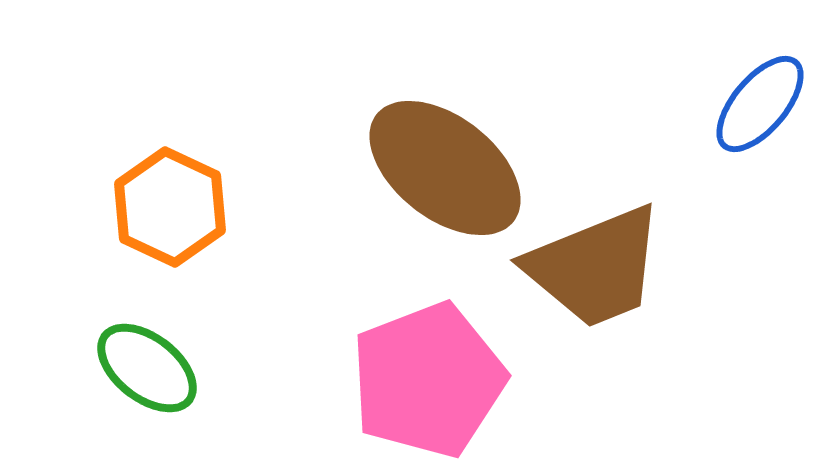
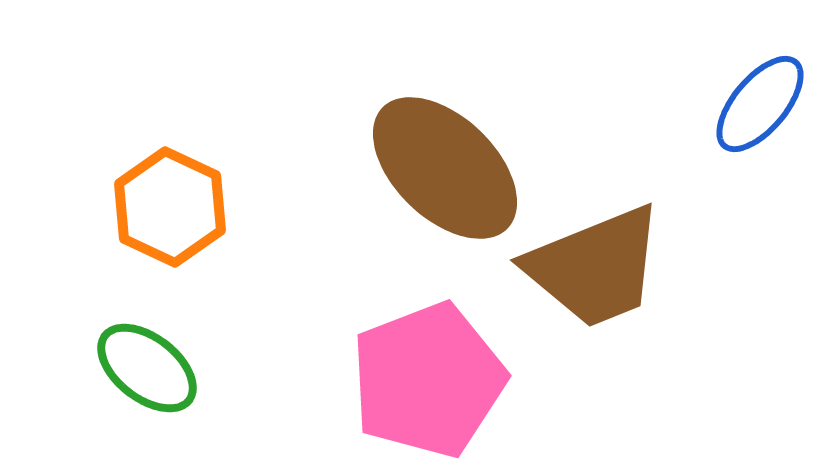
brown ellipse: rotated 6 degrees clockwise
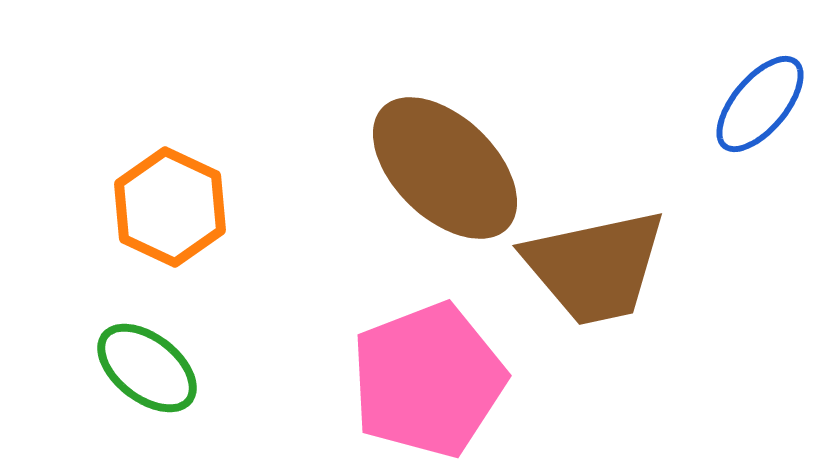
brown trapezoid: rotated 10 degrees clockwise
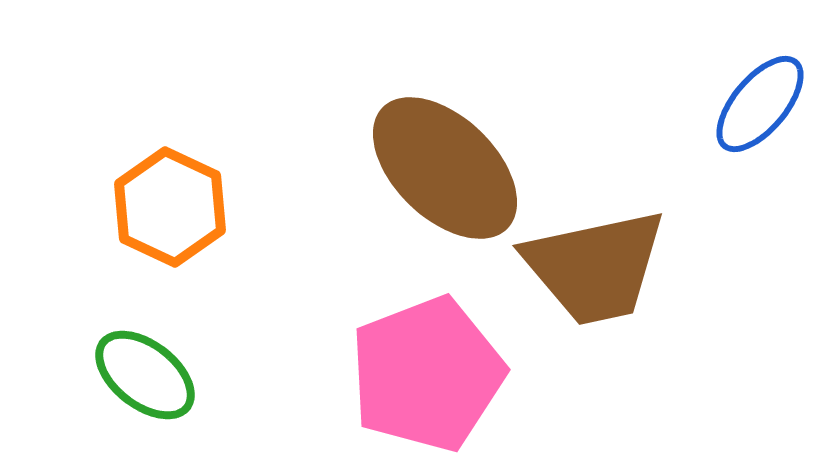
green ellipse: moved 2 px left, 7 px down
pink pentagon: moved 1 px left, 6 px up
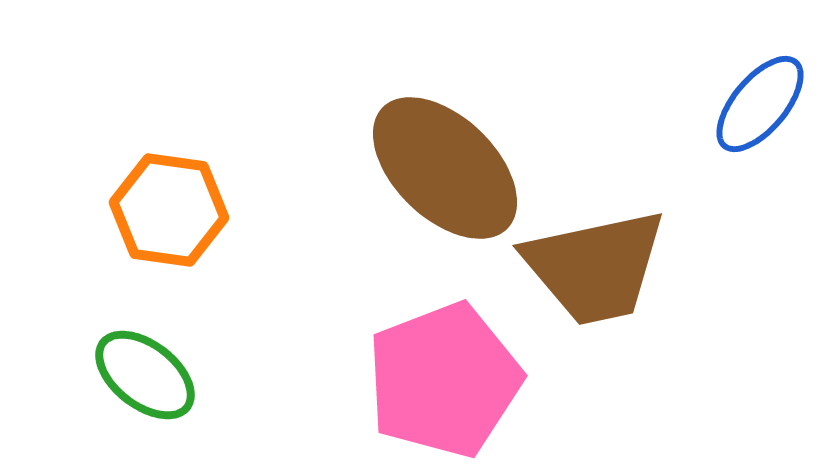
orange hexagon: moved 1 px left, 3 px down; rotated 17 degrees counterclockwise
pink pentagon: moved 17 px right, 6 px down
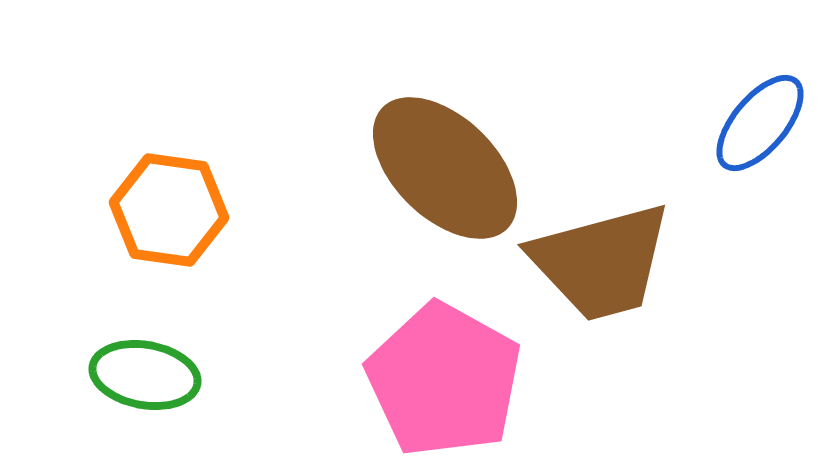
blue ellipse: moved 19 px down
brown trapezoid: moved 6 px right, 5 px up; rotated 3 degrees counterclockwise
green ellipse: rotated 28 degrees counterclockwise
pink pentagon: rotated 22 degrees counterclockwise
